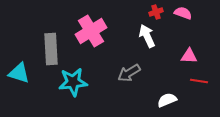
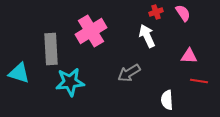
pink semicircle: rotated 36 degrees clockwise
cyan star: moved 3 px left
white semicircle: rotated 72 degrees counterclockwise
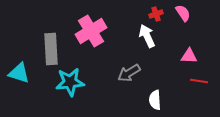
red cross: moved 2 px down
white semicircle: moved 12 px left
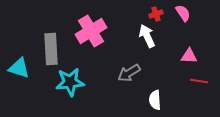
cyan triangle: moved 5 px up
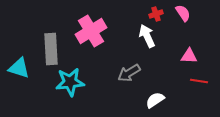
white semicircle: rotated 60 degrees clockwise
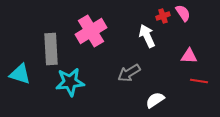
red cross: moved 7 px right, 2 px down
cyan triangle: moved 1 px right, 6 px down
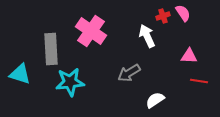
pink cross: rotated 24 degrees counterclockwise
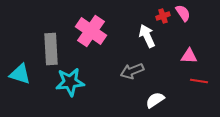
gray arrow: moved 3 px right, 2 px up; rotated 10 degrees clockwise
